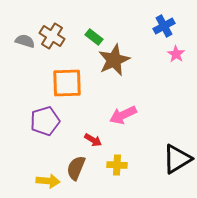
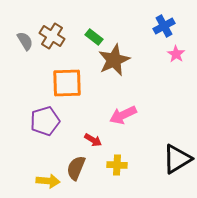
gray semicircle: rotated 42 degrees clockwise
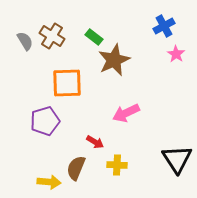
pink arrow: moved 3 px right, 2 px up
red arrow: moved 2 px right, 2 px down
black triangle: rotated 32 degrees counterclockwise
yellow arrow: moved 1 px right, 1 px down
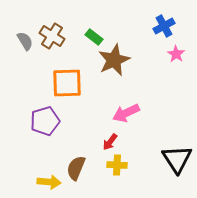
red arrow: moved 15 px right; rotated 96 degrees clockwise
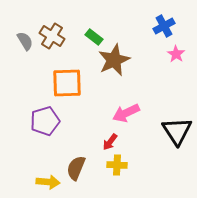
black triangle: moved 28 px up
yellow arrow: moved 1 px left
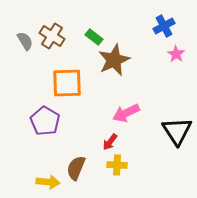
purple pentagon: rotated 24 degrees counterclockwise
